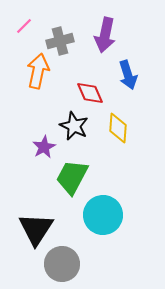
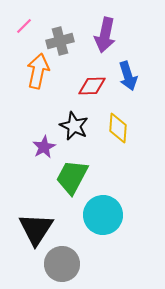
blue arrow: moved 1 px down
red diamond: moved 2 px right, 7 px up; rotated 68 degrees counterclockwise
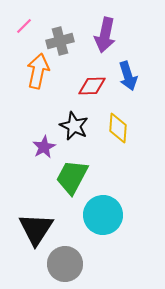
gray circle: moved 3 px right
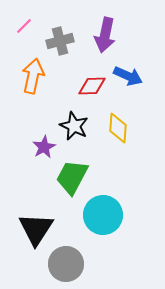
orange arrow: moved 5 px left, 5 px down
blue arrow: rotated 48 degrees counterclockwise
gray circle: moved 1 px right
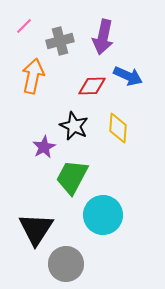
purple arrow: moved 2 px left, 2 px down
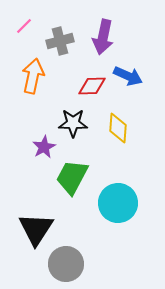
black star: moved 1 px left, 3 px up; rotated 24 degrees counterclockwise
cyan circle: moved 15 px right, 12 px up
